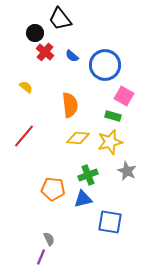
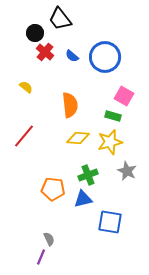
blue circle: moved 8 px up
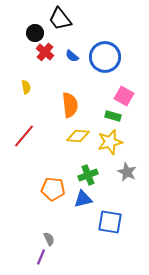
yellow semicircle: rotated 40 degrees clockwise
yellow diamond: moved 2 px up
gray star: moved 1 px down
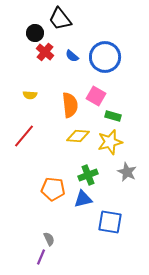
yellow semicircle: moved 4 px right, 8 px down; rotated 104 degrees clockwise
pink square: moved 28 px left
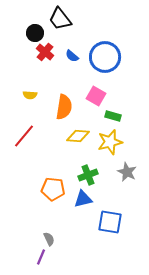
orange semicircle: moved 6 px left, 2 px down; rotated 15 degrees clockwise
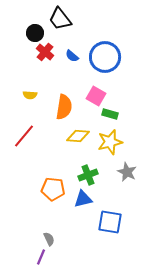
green rectangle: moved 3 px left, 2 px up
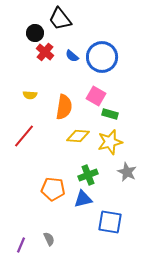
blue circle: moved 3 px left
purple line: moved 20 px left, 12 px up
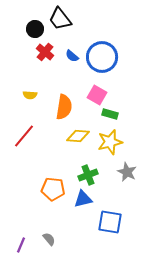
black circle: moved 4 px up
pink square: moved 1 px right, 1 px up
gray semicircle: rotated 16 degrees counterclockwise
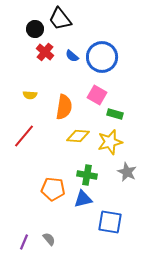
green rectangle: moved 5 px right
green cross: moved 1 px left; rotated 30 degrees clockwise
purple line: moved 3 px right, 3 px up
